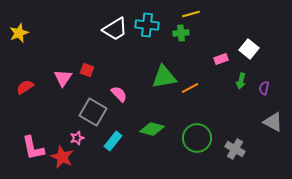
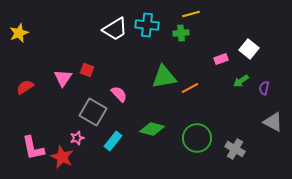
green arrow: rotated 42 degrees clockwise
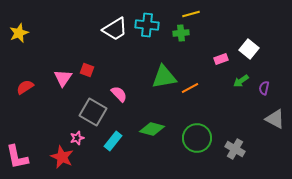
gray triangle: moved 2 px right, 3 px up
pink L-shape: moved 16 px left, 9 px down
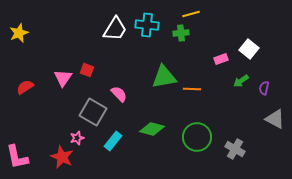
white trapezoid: rotated 28 degrees counterclockwise
orange line: moved 2 px right, 1 px down; rotated 30 degrees clockwise
green circle: moved 1 px up
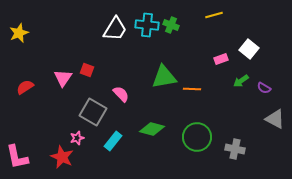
yellow line: moved 23 px right, 1 px down
green cross: moved 10 px left, 8 px up; rotated 28 degrees clockwise
purple semicircle: rotated 72 degrees counterclockwise
pink semicircle: moved 2 px right
gray cross: rotated 18 degrees counterclockwise
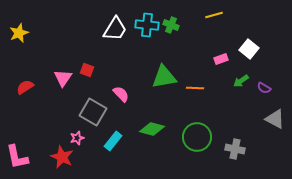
orange line: moved 3 px right, 1 px up
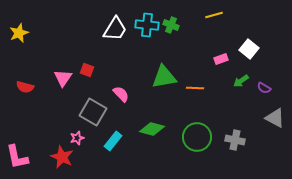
red semicircle: rotated 132 degrees counterclockwise
gray triangle: moved 1 px up
gray cross: moved 9 px up
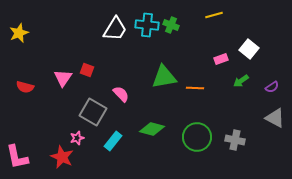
purple semicircle: moved 8 px right, 1 px up; rotated 64 degrees counterclockwise
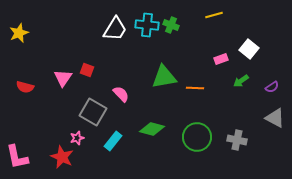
gray cross: moved 2 px right
